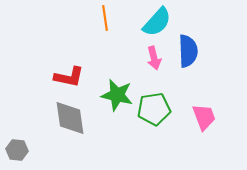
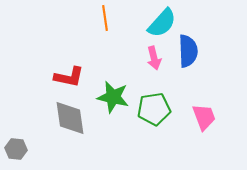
cyan semicircle: moved 5 px right, 1 px down
green star: moved 4 px left, 2 px down
gray hexagon: moved 1 px left, 1 px up
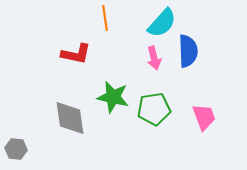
red L-shape: moved 7 px right, 23 px up
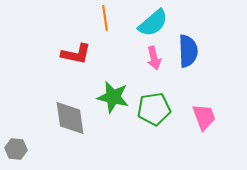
cyan semicircle: moved 9 px left; rotated 8 degrees clockwise
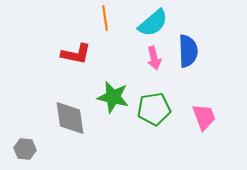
gray hexagon: moved 9 px right
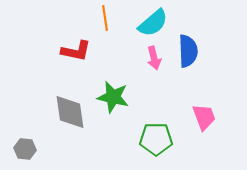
red L-shape: moved 3 px up
green pentagon: moved 2 px right, 30 px down; rotated 8 degrees clockwise
gray diamond: moved 6 px up
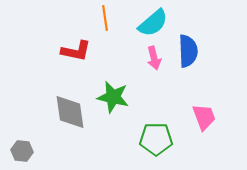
gray hexagon: moved 3 px left, 2 px down
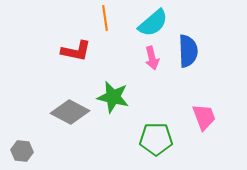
pink arrow: moved 2 px left
gray diamond: rotated 54 degrees counterclockwise
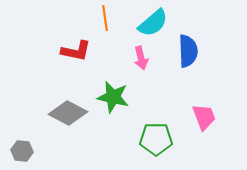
pink arrow: moved 11 px left
gray diamond: moved 2 px left, 1 px down
